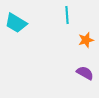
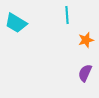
purple semicircle: rotated 96 degrees counterclockwise
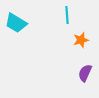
orange star: moved 5 px left
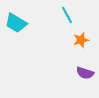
cyan line: rotated 24 degrees counterclockwise
purple semicircle: rotated 96 degrees counterclockwise
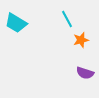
cyan line: moved 4 px down
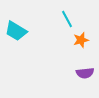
cyan trapezoid: moved 8 px down
purple semicircle: rotated 24 degrees counterclockwise
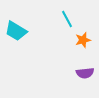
orange star: moved 2 px right
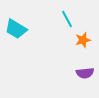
cyan trapezoid: moved 2 px up
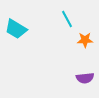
orange star: moved 2 px right; rotated 14 degrees clockwise
purple semicircle: moved 5 px down
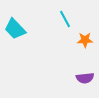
cyan line: moved 2 px left
cyan trapezoid: moved 1 px left; rotated 15 degrees clockwise
